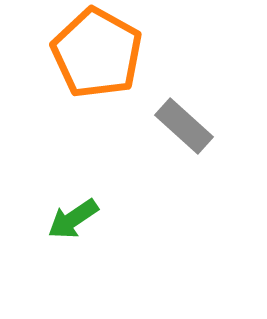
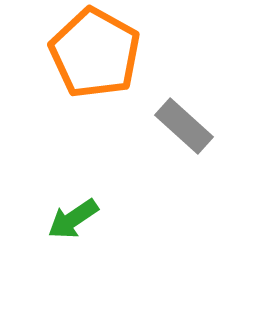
orange pentagon: moved 2 px left
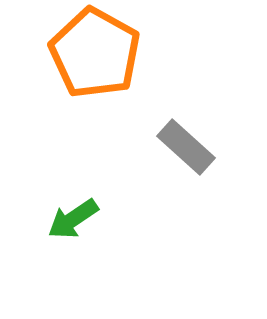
gray rectangle: moved 2 px right, 21 px down
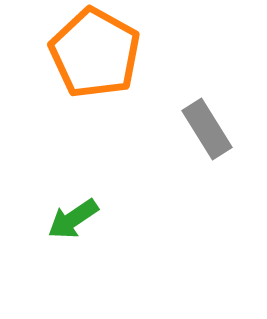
gray rectangle: moved 21 px right, 18 px up; rotated 16 degrees clockwise
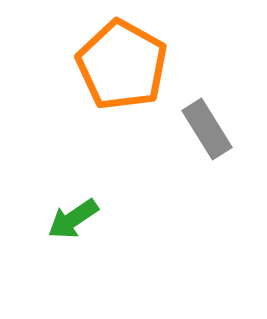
orange pentagon: moved 27 px right, 12 px down
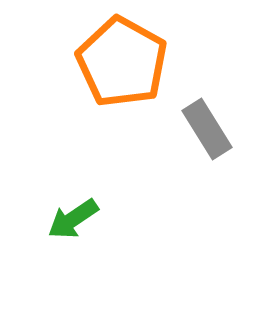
orange pentagon: moved 3 px up
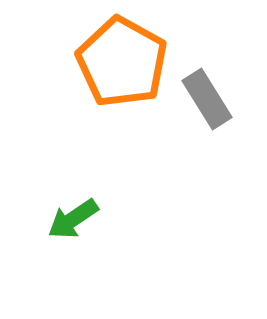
gray rectangle: moved 30 px up
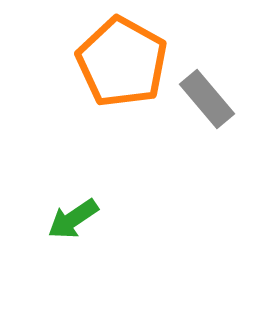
gray rectangle: rotated 8 degrees counterclockwise
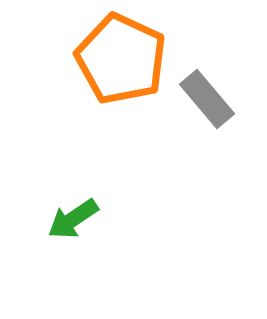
orange pentagon: moved 1 px left, 3 px up; rotated 4 degrees counterclockwise
